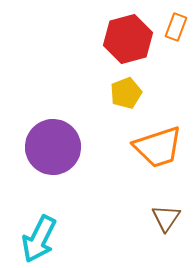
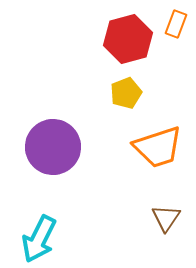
orange rectangle: moved 3 px up
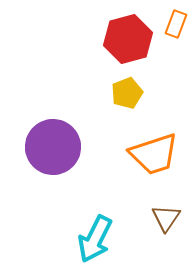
yellow pentagon: moved 1 px right
orange trapezoid: moved 4 px left, 7 px down
cyan arrow: moved 56 px right
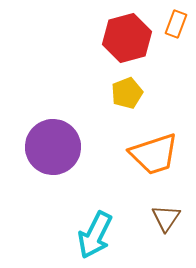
red hexagon: moved 1 px left, 1 px up
cyan arrow: moved 4 px up
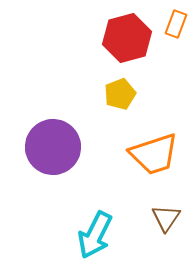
yellow pentagon: moved 7 px left, 1 px down
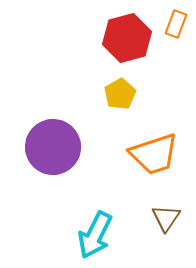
yellow pentagon: rotated 8 degrees counterclockwise
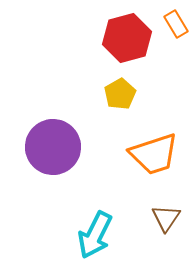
orange rectangle: rotated 52 degrees counterclockwise
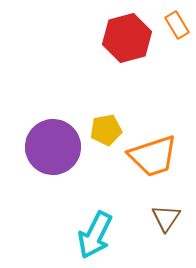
orange rectangle: moved 1 px right, 1 px down
yellow pentagon: moved 14 px left, 36 px down; rotated 20 degrees clockwise
orange trapezoid: moved 1 px left, 2 px down
